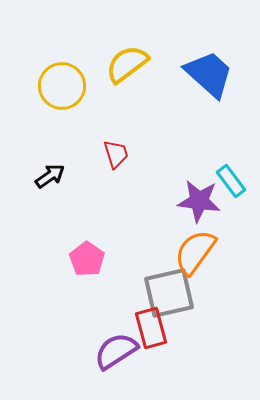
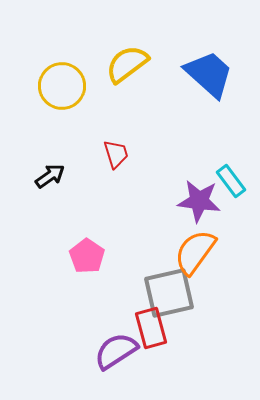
pink pentagon: moved 3 px up
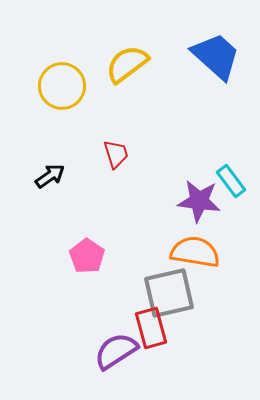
blue trapezoid: moved 7 px right, 18 px up
orange semicircle: rotated 63 degrees clockwise
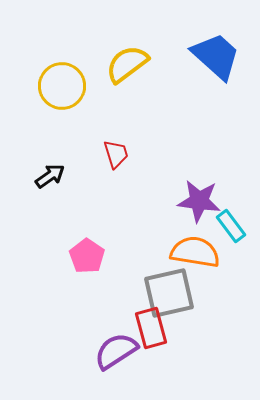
cyan rectangle: moved 45 px down
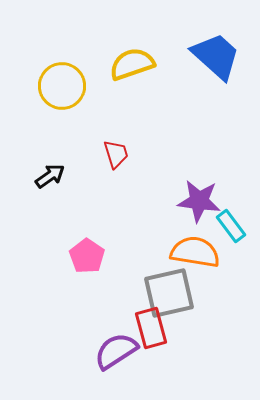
yellow semicircle: moved 5 px right; rotated 18 degrees clockwise
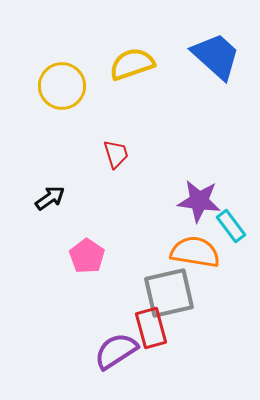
black arrow: moved 22 px down
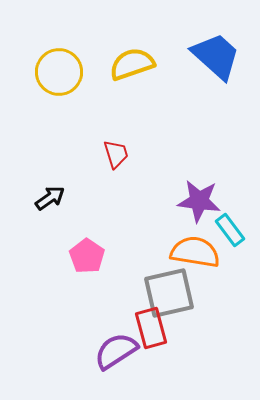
yellow circle: moved 3 px left, 14 px up
cyan rectangle: moved 1 px left, 4 px down
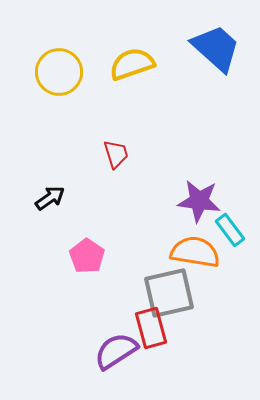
blue trapezoid: moved 8 px up
